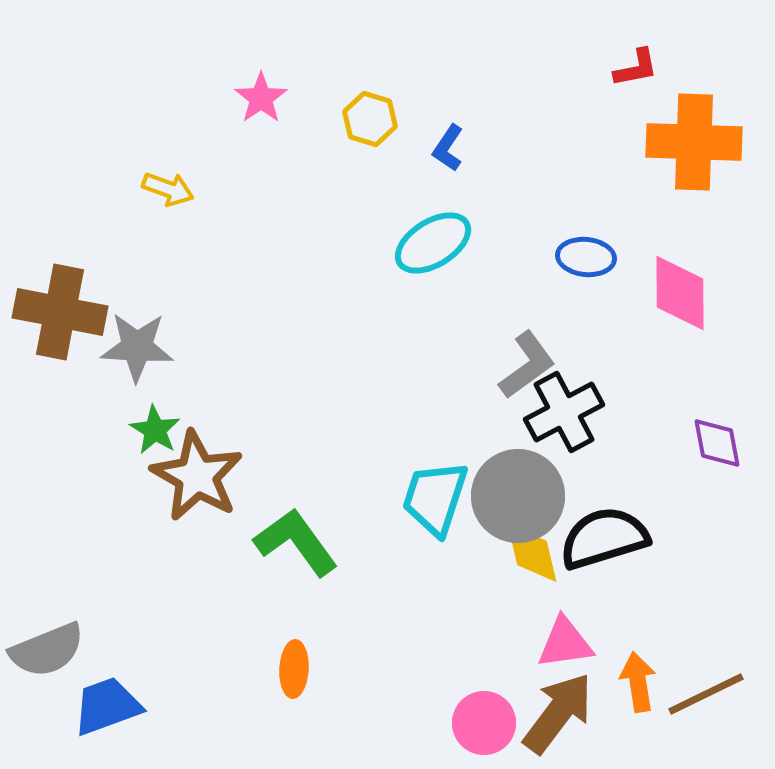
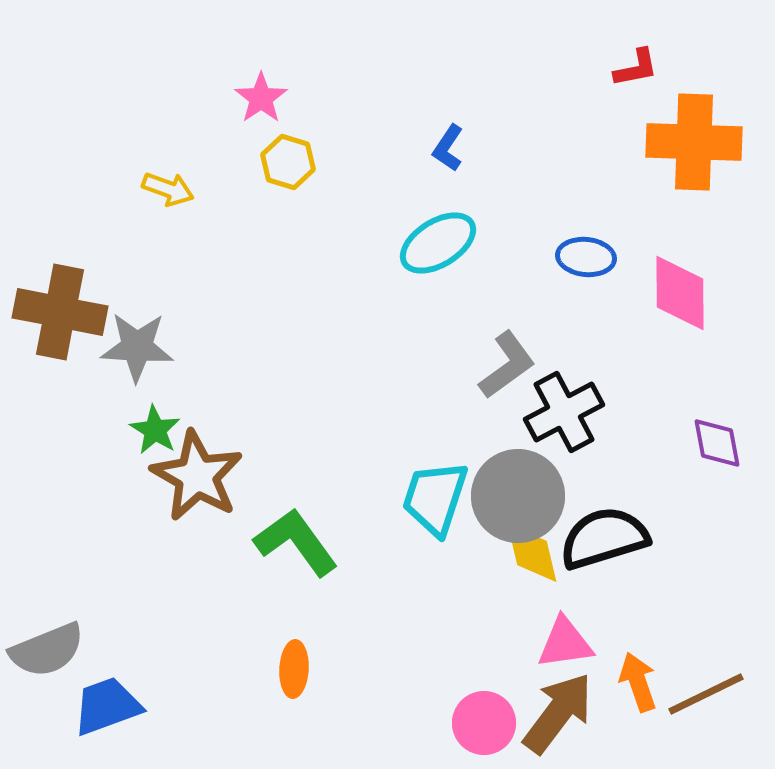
yellow hexagon: moved 82 px left, 43 px down
cyan ellipse: moved 5 px right
gray L-shape: moved 20 px left
orange arrow: rotated 10 degrees counterclockwise
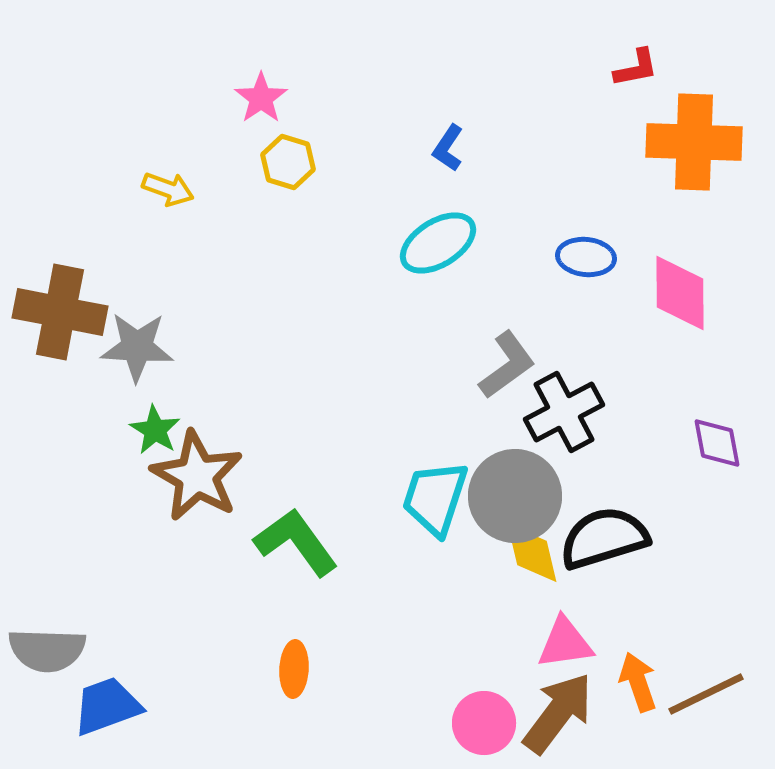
gray circle: moved 3 px left
gray semicircle: rotated 24 degrees clockwise
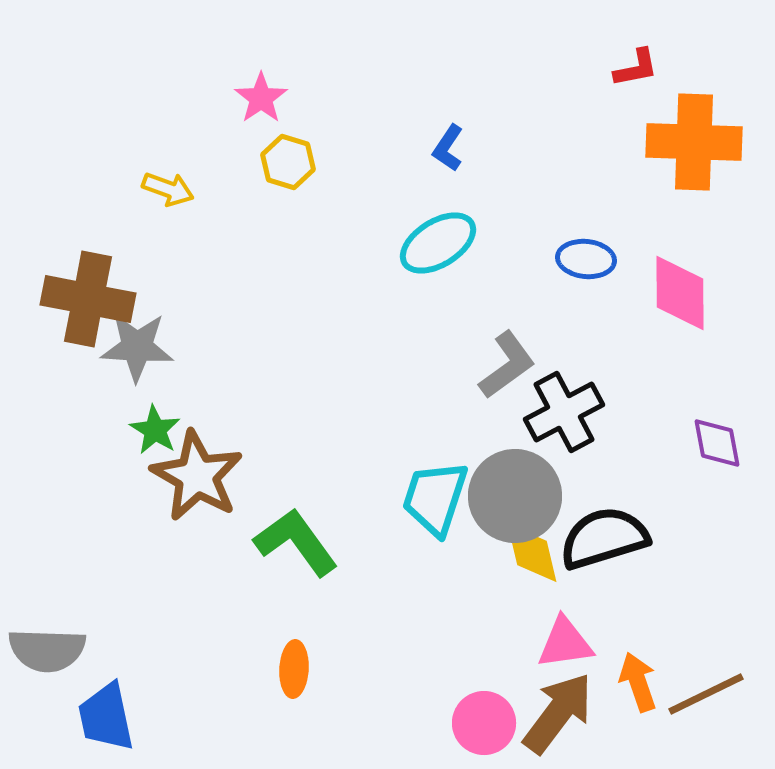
blue ellipse: moved 2 px down
brown cross: moved 28 px right, 13 px up
blue trapezoid: moved 1 px left, 11 px down; rotated 82 degrees counterclockwise
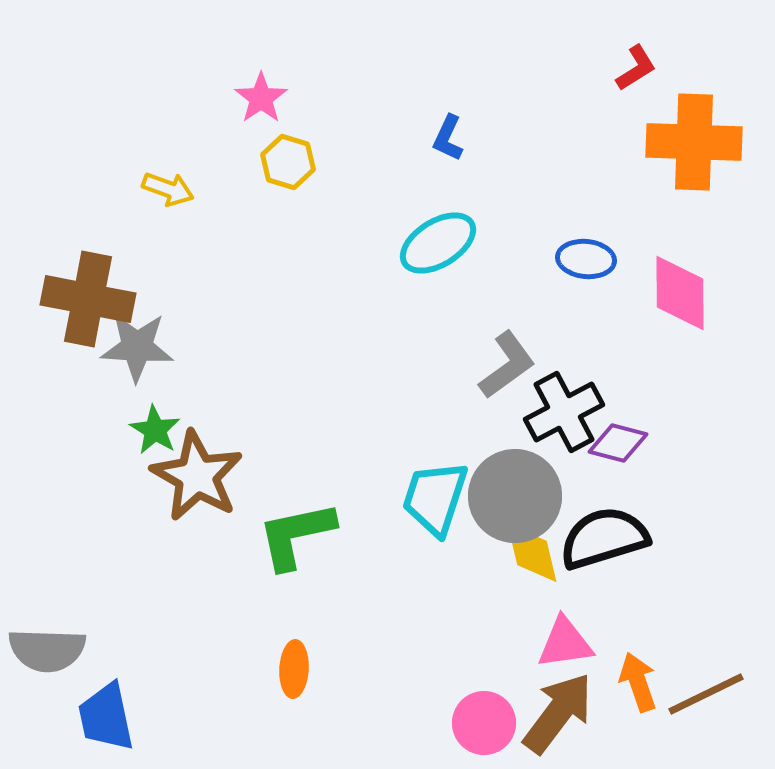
red L-shape: rotated 21 degrees counterclockwise
blue L-shape: moved 10 px up; rotated 9 degrees counterclockwise
purple diamond: moved 99 px left; rotated 64 degrees counterclockwise
green L-shape: moved 7 px up; rotated 66 degrees counterclockwise
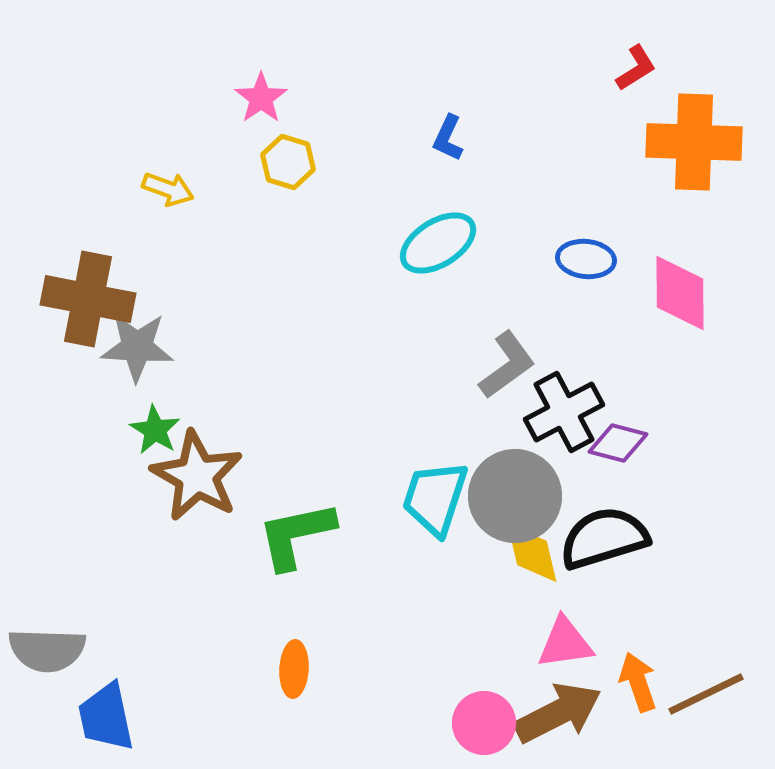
brown arrow: rotated 26 degrees clockwise
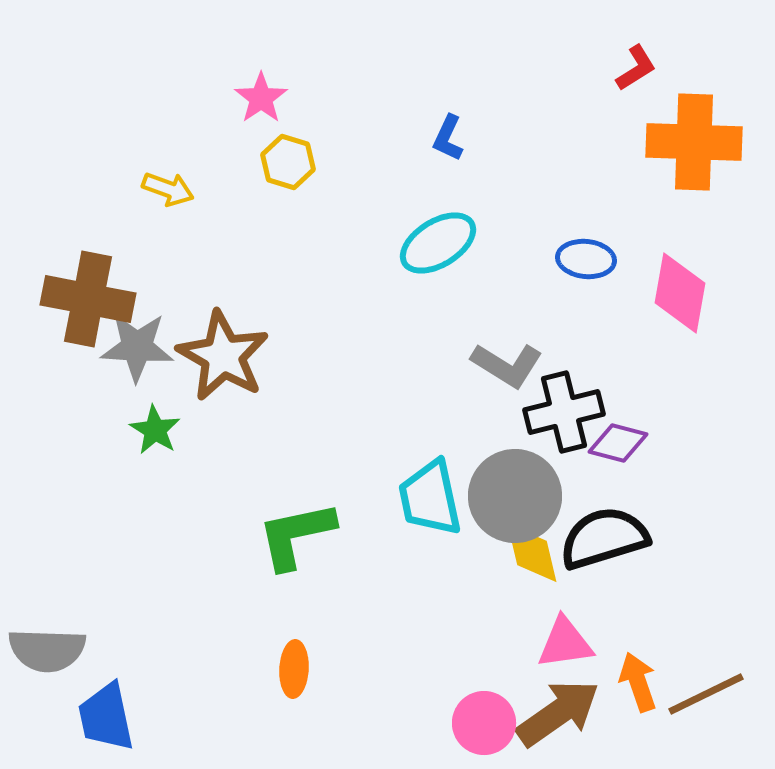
pink diamond: rotated 10 degrees clockwise
gray L-shape: rotated 68 degrees clockwise
black cross: rotated 14 degrees clockwise
brown star: moved 26 px right, 120 px up
cyan trapezoid: moved 5 px left; rotated 30 degrees counterclockwise
brown arrow: rotated 8 degrees counterclockwise
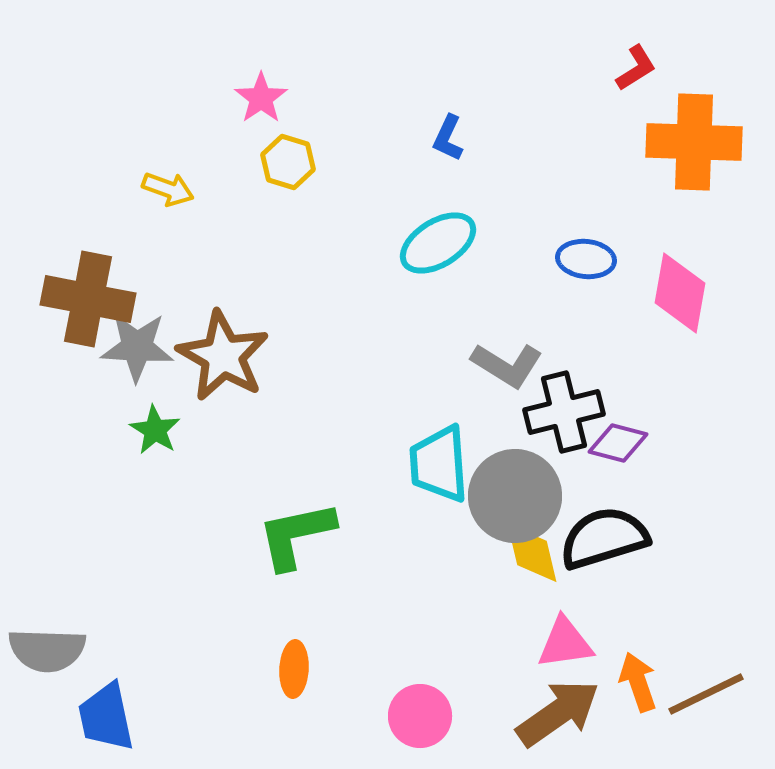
cyan trapezoid: moved 9 px right, 34 px up; rotated 8 degrees clockwise
pink circle: moved 64 px left, 7 px up
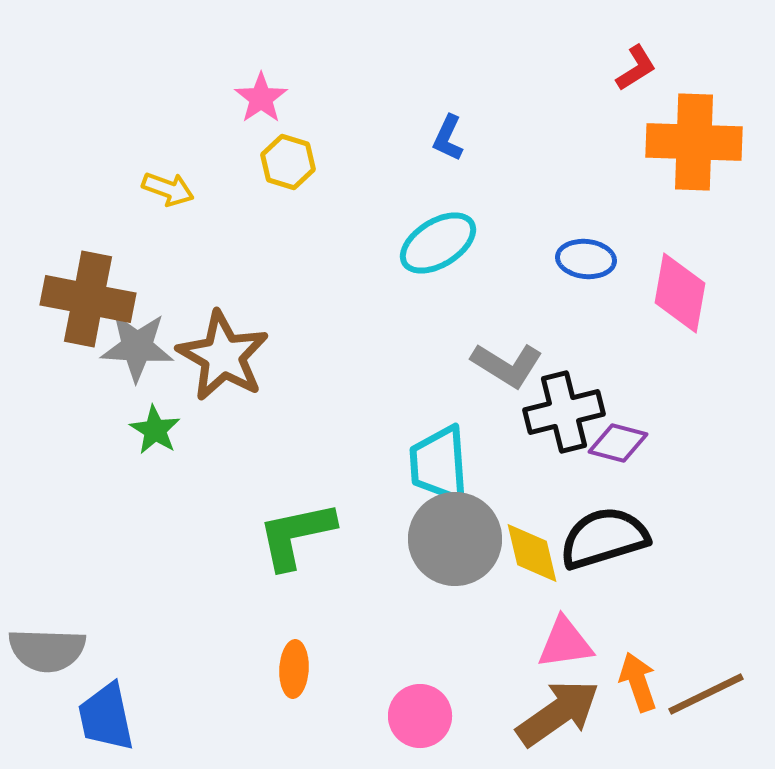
gray circle: moved 60 px left, 43 px down
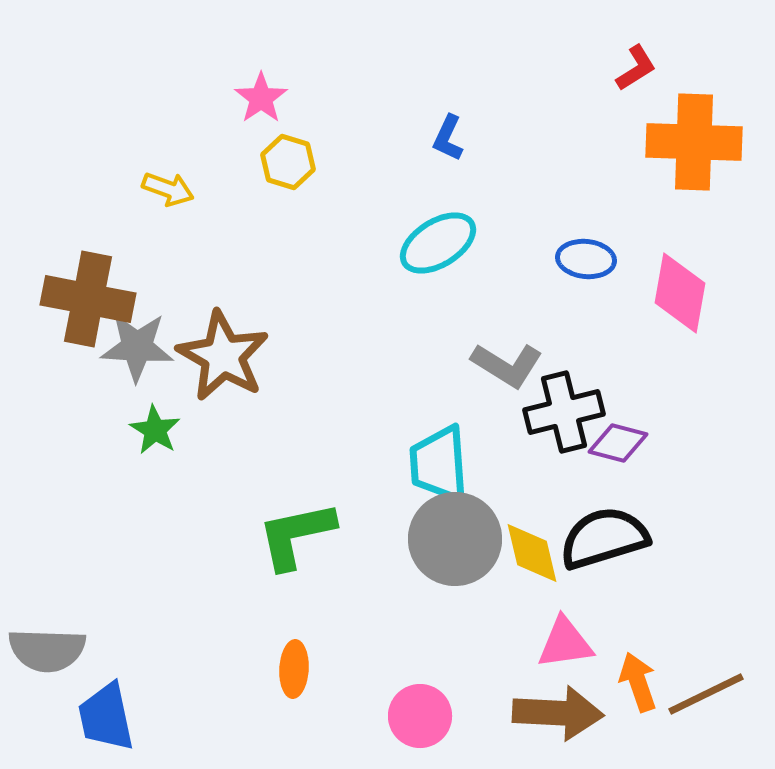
brown arrow: rotated 38 degrees clockwise
